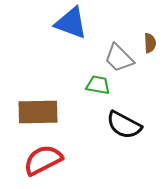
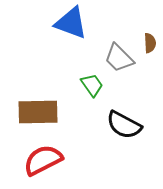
green trapezoid: moved 6 px left; rotated 45 degrees clockwise
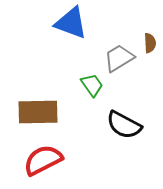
gray trapezoid: rotated 104 degrees clockwise
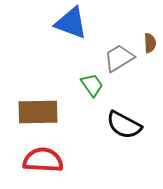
red semicircle: rotated 30 degrees clockwise
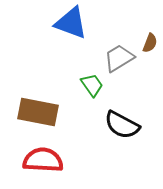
brown semicircle: rotated 24 degrees clockwise
brown rectangle: rotated 12 degrees clockwise
black semicircle: moved 2 px left
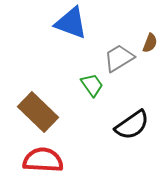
brown rectangle: rotated 33 degrees clockwise
black semicircle: moved 10 px right; rotated 63 degrees counterclockwise
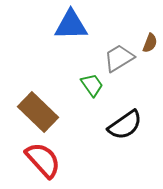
blue triangle: moved 2 px down; rotated 21 degrees counterclockwise
black semicircle: moved 7 px left
red semicircle: rotated 45 degrees clockwise
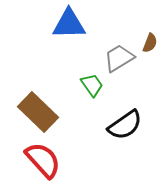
blue triangle: moved 2 px left, 1 px up
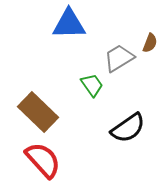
black semicircle: moved 3 px right, 3 px down
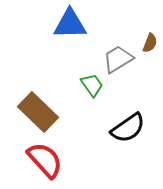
blue triangle: moved 1 px right
gray trapezoid: moved 1 px left, 1 px down
red semicircle: moved 2 px right
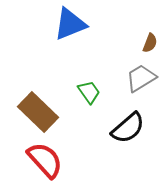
blue triangle: rotated 21 degrees counterclockwise
gray trapezoid: moved 23 px right, 19 px down
green trapezoid: moved 3 px left, 7 px down
black semicircle: rotated 6 degrees counterclockwise
